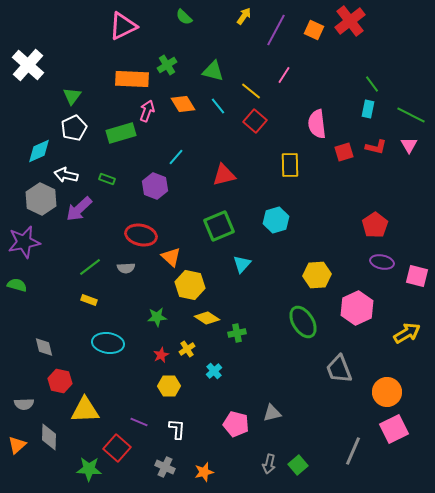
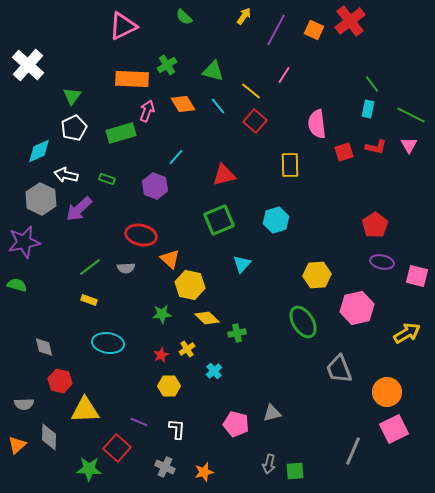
green square at (219, 226): moved 6 px up
orange triangle at (171, 257): moved 1 px left, 2 px down
pink hexagon at (357, 308): rotated 12 degrees clockwise
green star at (157, 317): moved 5 px right, 3 px up
yellow diamond at (207, 318): rotated 10 degrees clockwise
green square at (298, 465): moved 3 px left, 6 px down; rotated 36 degrees clockwise
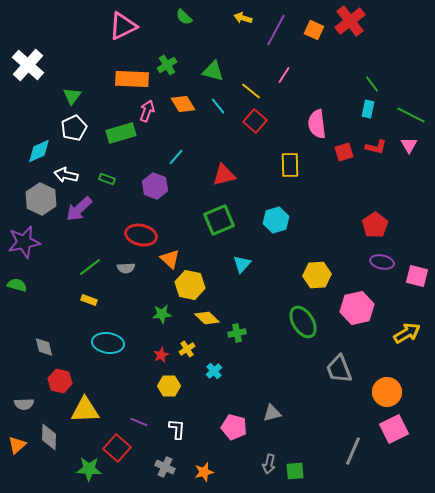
yellow arrow at (244, 16): moved 1 px left, 2 px down; rotated 108 degrees counterclockwise
pink pentagon at (236, 424): moved 2 px left, 3 px down
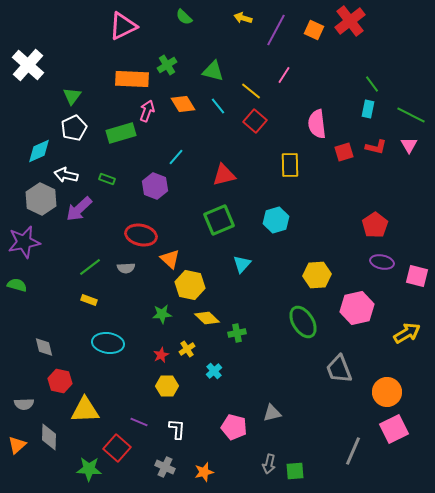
yellow hexagon at (169, 386): moved 2 px left
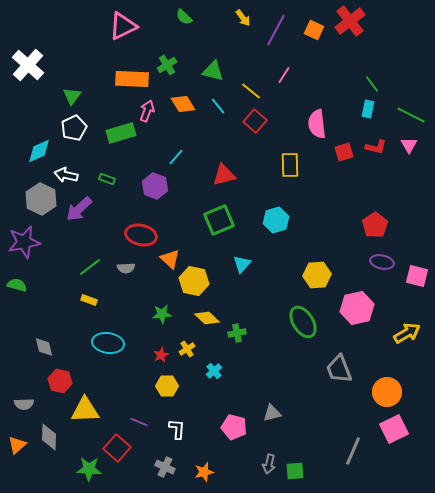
yellow arrow at (243, 18): rotated 144 degrees counterclockwise
yellow hexagon at (190, 285): moved 4 px right, 4 px up
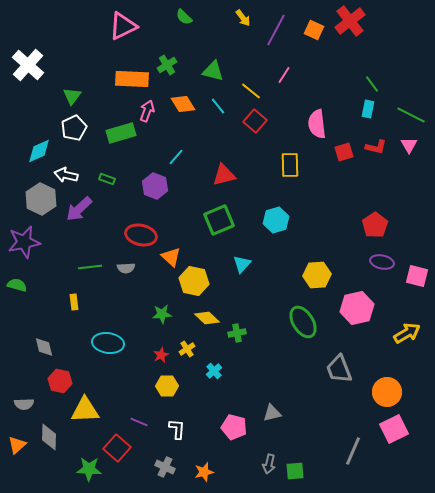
orange triangle at (170, 259): moved 1 px right, 2 px up
green line at (90, 267): rotated 30 degrees clockwise
yellow rectangle at (89, 300): moved 15 px left, 2 px down; rotated 63 degrees clockwise
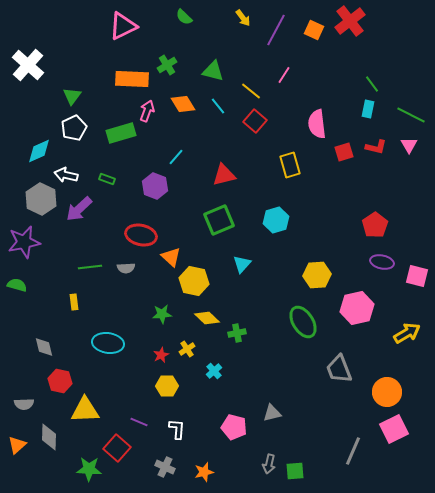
yellow rectangle at (290, 165): rotated 15 degrees counterclockwise
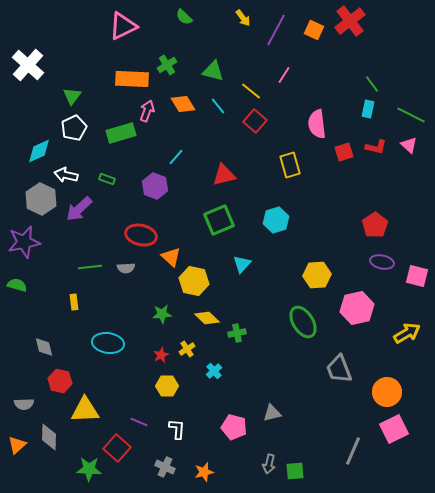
pink triangle at (409, 145): rotated 18 degrees counterclockwise
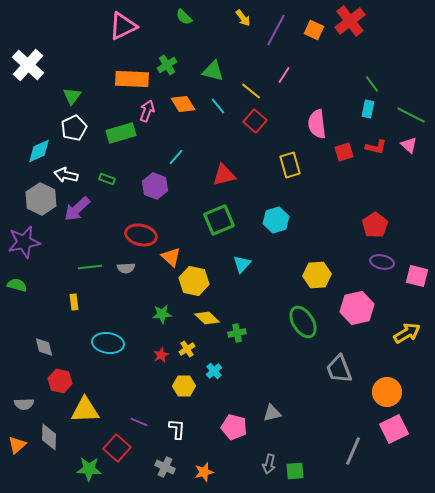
purple arrow at (79, 209): moved 2 px left
yellow hexagon at (167, 386): moved 17 px right
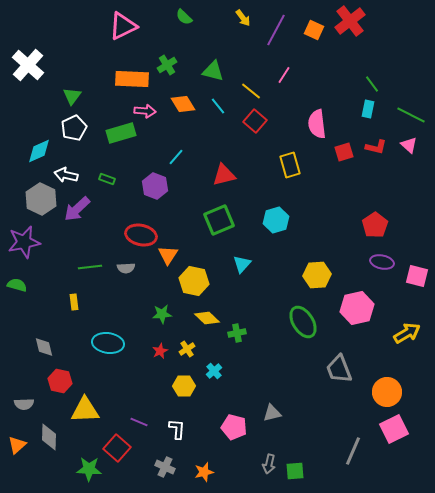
pink arrow at (147, 111): moved 2 px left; rotated 75 degrees clockwise
orange triangle at (171, 257): moved 3 px left, 2 px up; rotated 20 degrees clockwise
red star at (161, 355): moved 1 px left, 4 px up
